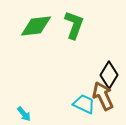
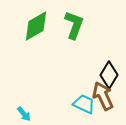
green diamond: rotated 24 degrees counterclockwise
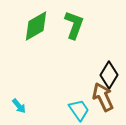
brown arrow: moved 1 px down
cyan trapezoid: moved 5 px left, 6 px down; rotated 30 degrees clockwise
cyan arrow: moved 5 px left, 8 px up
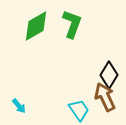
green L-shape: moved 2 px left, 1 px up
brown arrow: moved 2 px right
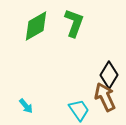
green L-shape: moved 2 px right, 1 px up
cyan arrow: moved 7 px right
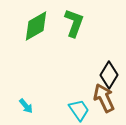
brown arrow: moved 1 px left, 1 px down
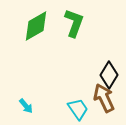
cyan trapezoid: moved 1 px left, 1 px up
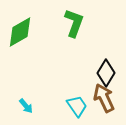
green diamond: moved 16 px left, 6 px down
black diamond: moved 3 px left, 2 px up
cyan trapezoid: moved 1 px left, 3 px up
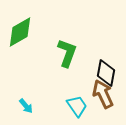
green L-shape: moved 7 px left, 30 px down
black diamond: rotated 20 degrees counterclockwise
brown arrow: moved 1 px left, 4 px up
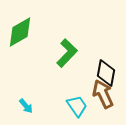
green L-shape: rotated 24 degrees clockwise
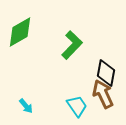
green L-shape: moved 5 px right, 8 px up
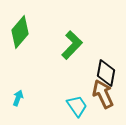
green diamond: rotated 20 degrees counterclockwise
cyan arrow: moved 8 px left, 8 px up; rotated 119 degrees counterclockwise
